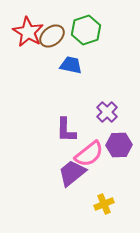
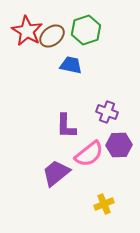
red star: moved 1 px left, 1 px up
purple cross: rotated 25 degrees counterclockwise
purple L-shape: moved 4 px up
purple trapezoid: moved 16 px left
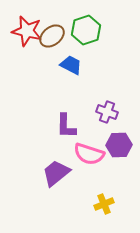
red star: rotated 16 degrees counterclockwise
blue trapezoid: rotated 15 degrees clockwise
pink semicircle: rotated 56 degrees clockwise
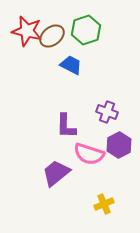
purple hexagon: rotated 25 degrees counterclockwise
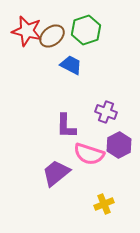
purple cross: moved 1 px left
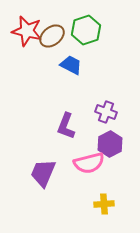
purple L-shape: rotated 20 degrees clockwise
purple hexagon: moved 9 px left, 1 px up
pink semicircle: moved 9 px down; rotated 32 degrees counterclockwise
purple trapezoid: moved 13 px left; rotated 28 degrees counterclockwise
yellow cross: rotated 18 degrees clockwise
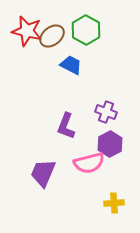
green hexagon: rotated 12 degrees counterclockwise
yellow cross: moved 10 px right, 1 px up
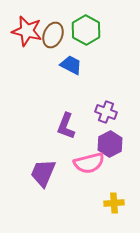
brown ellipse: moved 1 px right, 1 px up; rotated 30 degrees counterclockwise
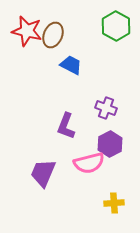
green hexagon: moved 30 px right, 4 px up
purple cross: moved 4 px up
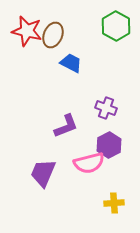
blue trapezoid: moved 2 px up
purple L-shape: rotated 132 degrees counterclockwise
purple hexagon: moved 1 px left, 1 px down
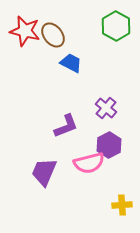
red star: moved 2 px left
brown ellipse: rotated 60 degrees counterclockwise
purple cross: rotated 20 degrees clockwise
purple trapezoid: moved 1 px right, 1 px up
yellow cross: moved 8 px right, 2 px down
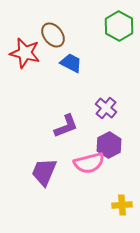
green hexagon: moved 3 px right
red star: moved 22 px down
